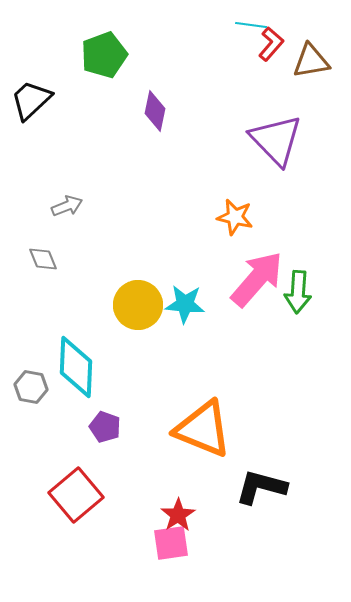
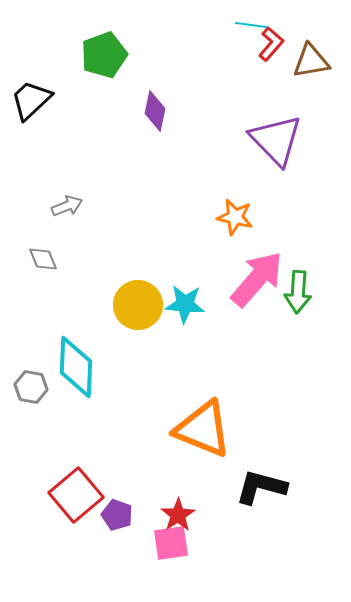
purple pentagon: moved 12 px right, 88 px down
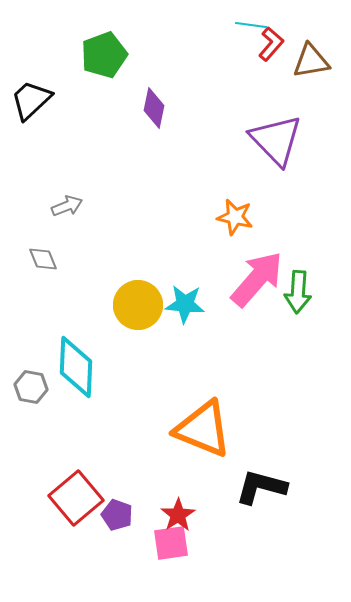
purple diamond: moved 1 px left, 3 px up
red square: moved 3 px down
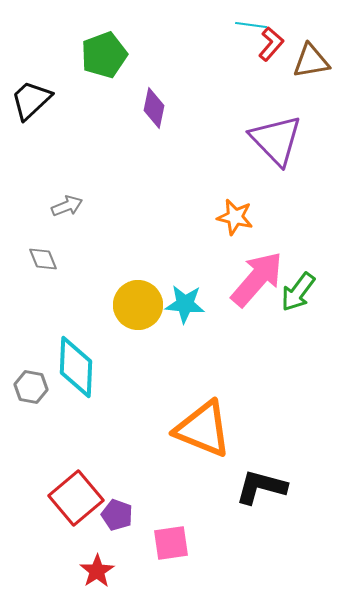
green arrow: rotated 33 degrees clockwise
red star: moved 81 px left, 56 px down
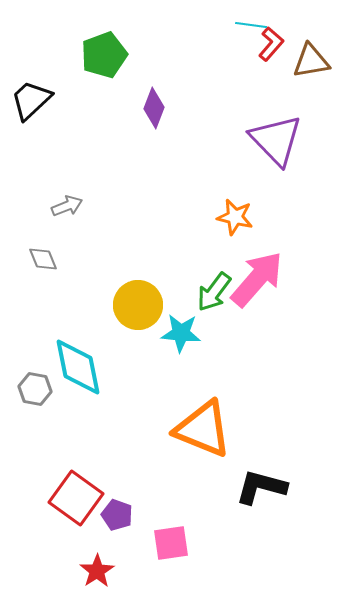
purple diamond: rotated 9 degrees clockwise
green arrow: moved 84 px left
cyan star: moved 4 px left, 29 px down
cyan diamond: moved 2 px right; rotated 14 degrees counterclockwise
gray hexagon: moved 4 px right, 2 px down
red square: rotated 14 degrees counterclockwise
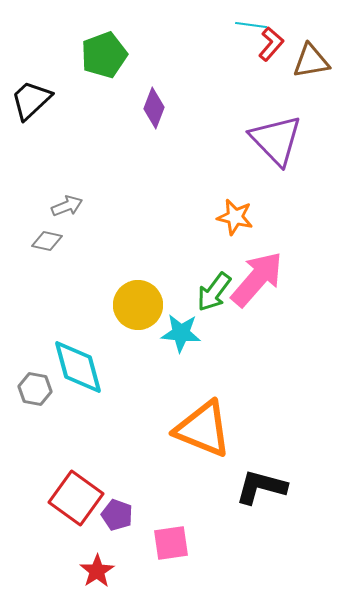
gray diamond: moved 4 px right, 18 px up; rotated 56 degrees counterclockwise
cyan diamond: rotated 4 degrees counterclockwise
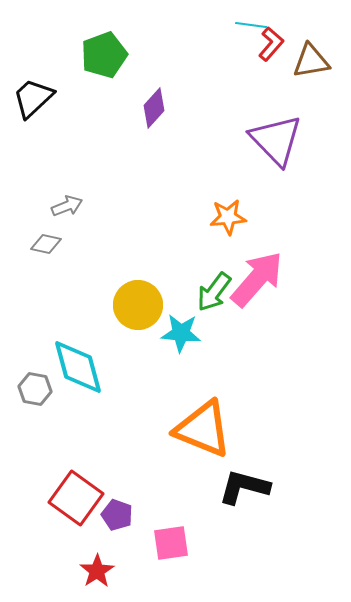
black trapezoid: moved 2 px right, 2 px up
purple diamond: rotated 21 degrees clockwise
orange star: moved 7 px left; rotated 18 degrees counterclockwise
gray diamond: moved 1 px left, 3 px down
black L-shape: moved 17 px left
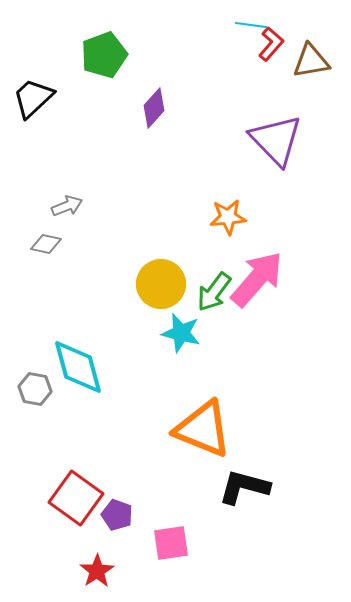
yellow circle: moved 23 px right, 21 px up
cyan star: rotated 9 degrees clockwise
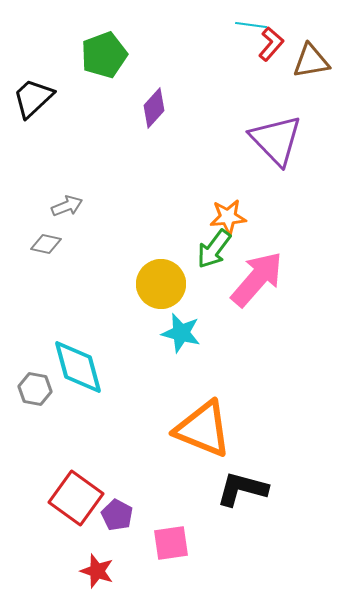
green arrow: moved 43 px up
black L-shape: moved 2 px left, 2 px down
purple pentagon: rotated 8 degrees clockwise
red star: rotated 20 degrees counterclockwise
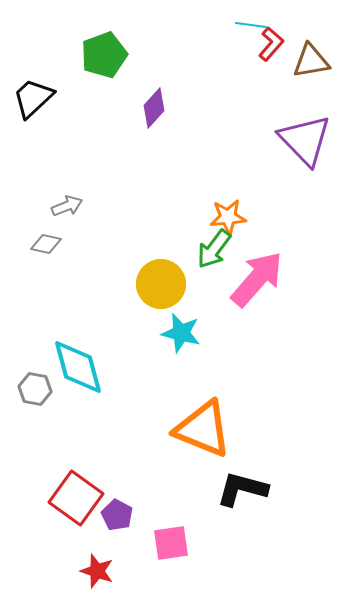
purple triangle: moved 29 px right
